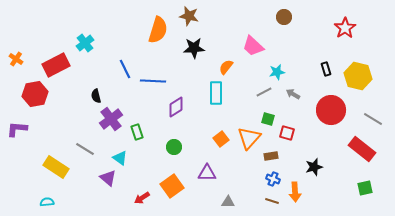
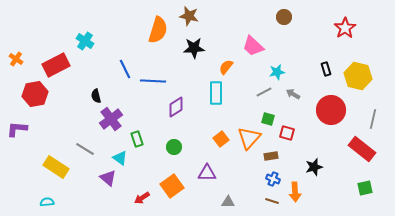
cyan cross at (85, 43): moved 2 px up; rotated 18 degrees counterclockwise
gray line at (373, 119): rotated 72 degrees clockwise
green rectangle at (137, 132): moved 7 px down
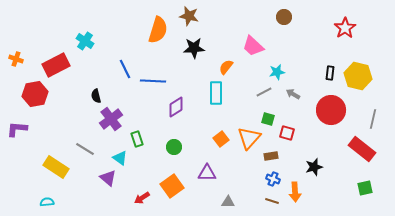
orange cross at (16, 59): rotated 16 degrees counterclockwise
black rectangle at (326, 69): moved 4 px right, 4 px down; rotated 24 degrees clockwise
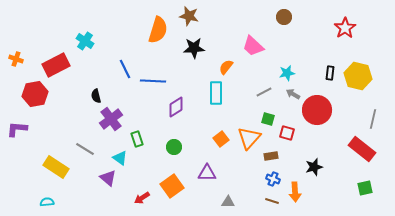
cyan star at (277, 72): moved 10 px right, 1 px down
red circle at (331, 110): moved 14 px left
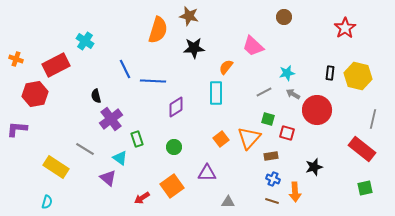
cyan semicircle at (47, 202): rotated 112 degrees clockwise
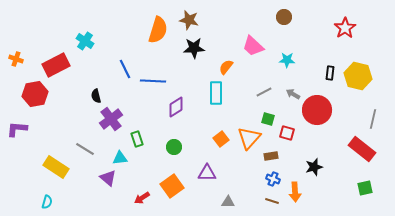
brown star at (189, 16): moved 4 px down
cyan star at (287, 73): moved 13 px up; rotated 14 degrees clockwise
cyan triangle at (120, 158): rotated 42 degrees counterclockwise
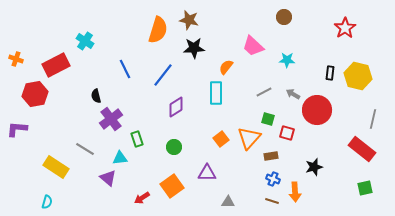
blue line at (153, 81): moved 10 px right, 6 px up; rotated 55 degrees counterclockwise
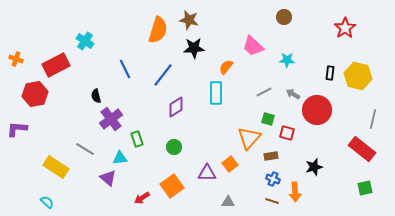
orange square at (221, 139): moved 9 px right, 25 px down
cyan semicircle at (47, 202): rotated 64 degrees counterclockwise
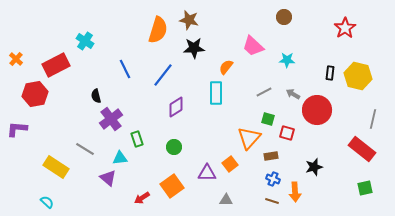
orange cross at (16, 59): rotated 24 degrees clockwise
gray triangle at (228, 202): moved 2 px left, 2 px up
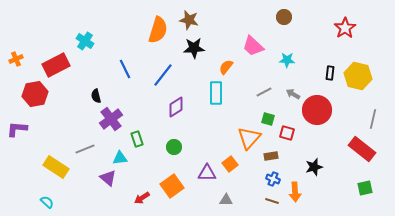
orange cross at (16, 59): rotated 24 degrees clockwise
gray line at (85, 149): rotated 54 degrees counterclockwise
